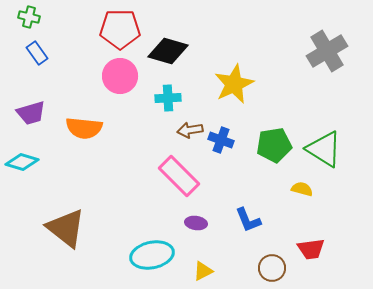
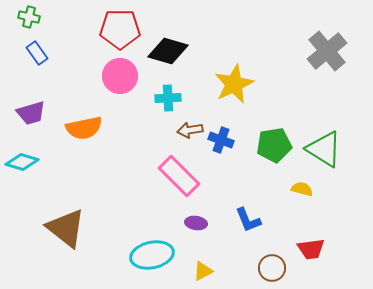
gray cross: rotated 9 degrees counterclockwise
orange semicircle: rotated 18 degrees counterclockwise
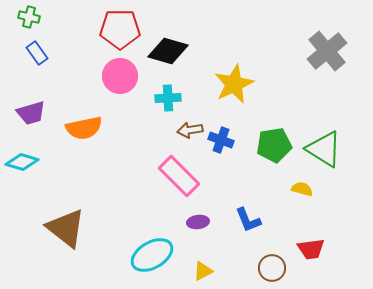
purple ellipse: moved 2 px right, 1 px up; rotated 15 degrees counterclockwise
cyan ellipse: rotated 18 degrees counterclockwise
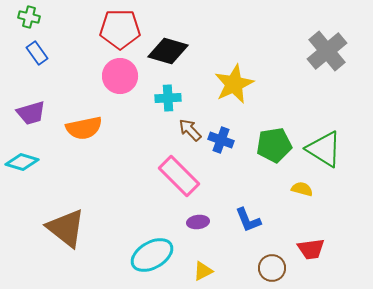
brown arrow: rotated 55 degrees clockwise
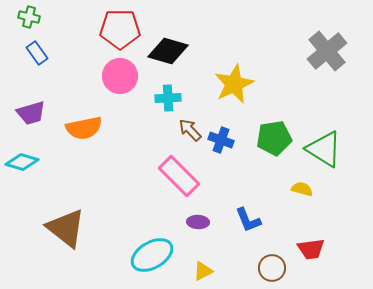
green pentagon: moved 7 px up
purple ellipse: rotated 10 degrees clockwise
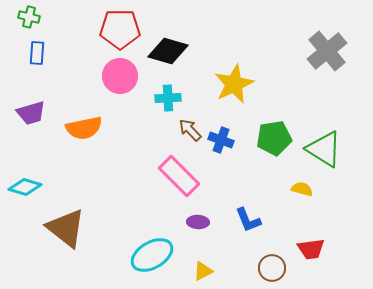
blue rectangle: rotated 40 degrees clockwise
cyan diamond: moved 3 px right, 25 px down
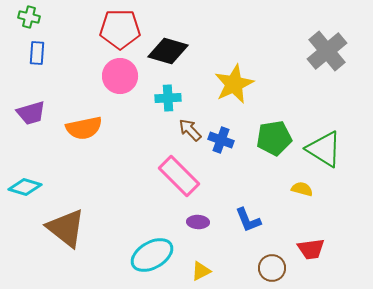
yellow triangle: moved 2 px left
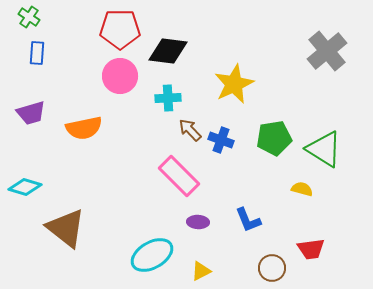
green cross: rotated 20 degrees clockwise
black diamond: rotated 9 degrees counterclockwise
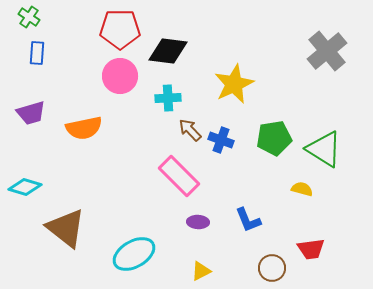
cyan ellipse: moved 18 px left, 1 px up
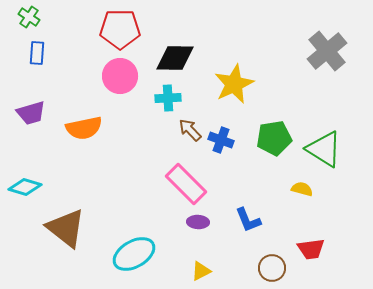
black diamond: moved 7 px right, 7 px down; rotated 6 degrees counterclockwise
pink rectangle: moved 7 px right, 8 px down
